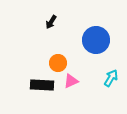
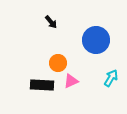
black arrow: rotated 72 degrees counterclockwise
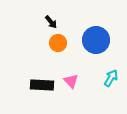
orange circle: moved 20 px up
pink triangle: rotated 49 degrees counterclockwise
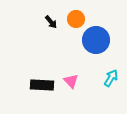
orange circle: moved 18 px right, 24 px up
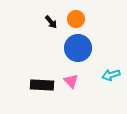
blue circle: moved 18 px left, 8 px down
cyan arrow: moved 3 px up; rotated 138 degrees counterclockwise
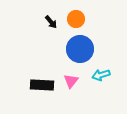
blue circle: moved 2 px right, 1 px down
cyan arrow: moved 10 px left
pink triangle: rotated 21 degrees clockwise
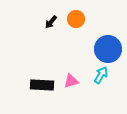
black arrow: rotated 80 degrees clockwise
blue circle: moved 28 px right
cyan arrow: rotated 138 degrees clockwise
pink triangle: rotated 35 degrees clockwise
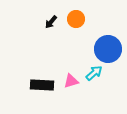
cyan arrow: moved 7 px left, 2 px up; rotated 18 degrees clockwise
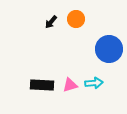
blue circle: moved 1 px right
cyan arrow: moved 10 px down; rotated 36 degrees clockwise
pink triangle: moved 1 px left, 4 px down
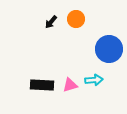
cyan arrow: moved 3 px up
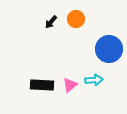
pink triangle: rotated 21 degrees counterclockwise
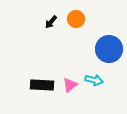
cyan arrow: rotated 18 degrees clockwise
